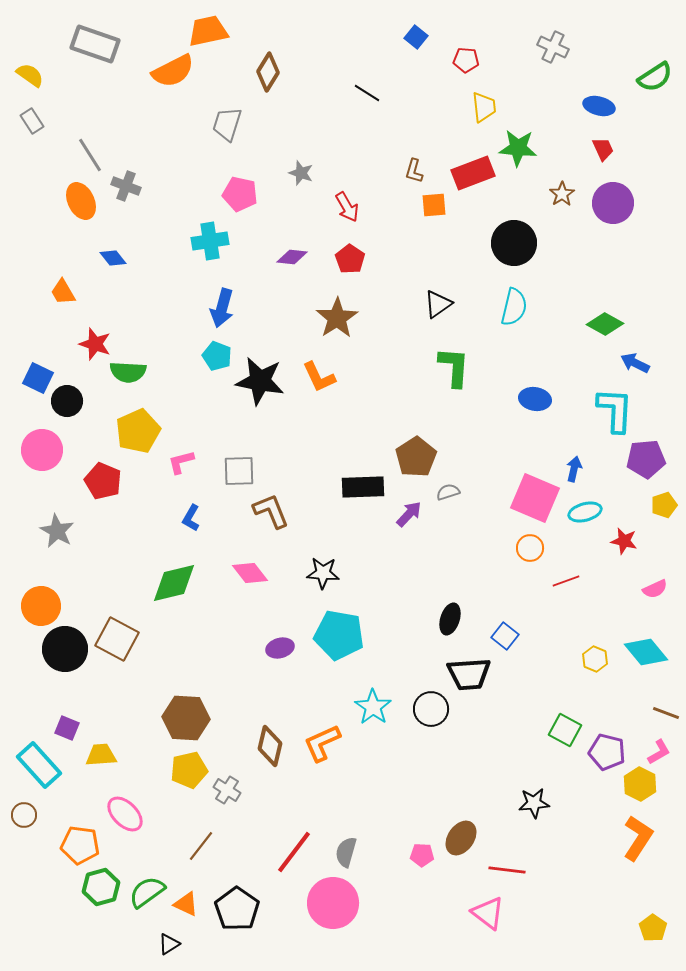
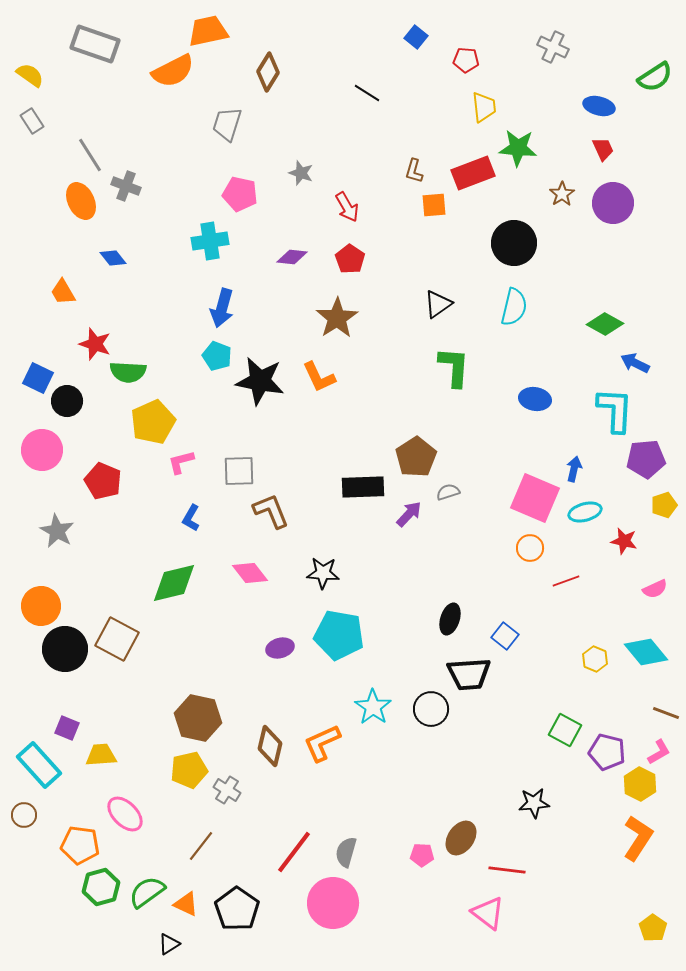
yellow pentagon at (138, 431): moved 15 px right, 9 px up
brown hexagon at (186, 718): moved 12 px right; rotated 9 degrees clockwise
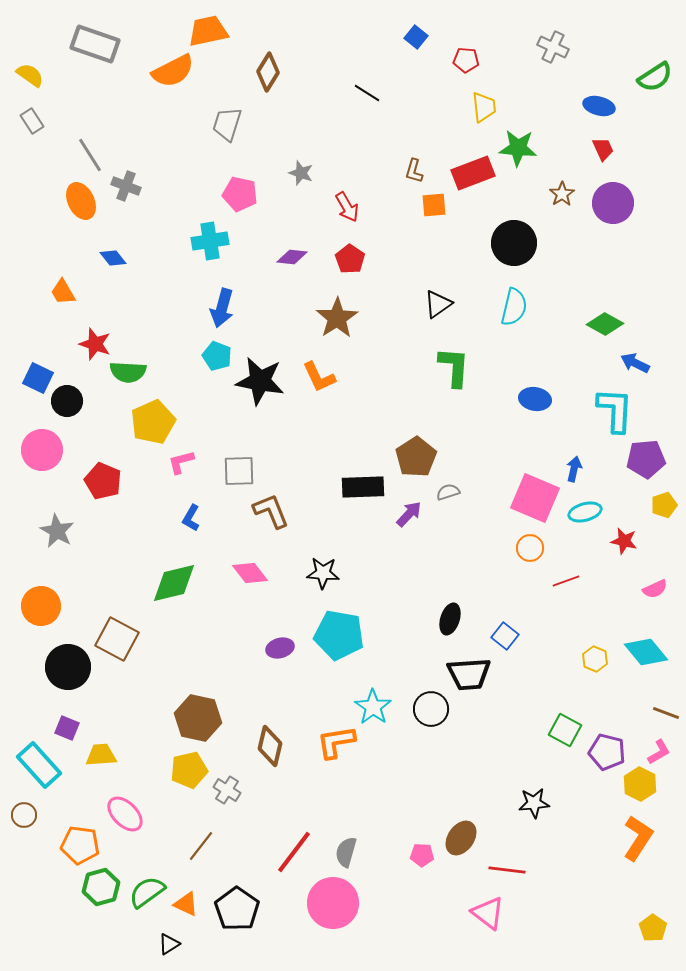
black circle at (65, 649): moved 3 px right, 18 px down
orange L-shape at (322, 743): moved 14 px right, 1 px up; rotated 15 degrees clockwise
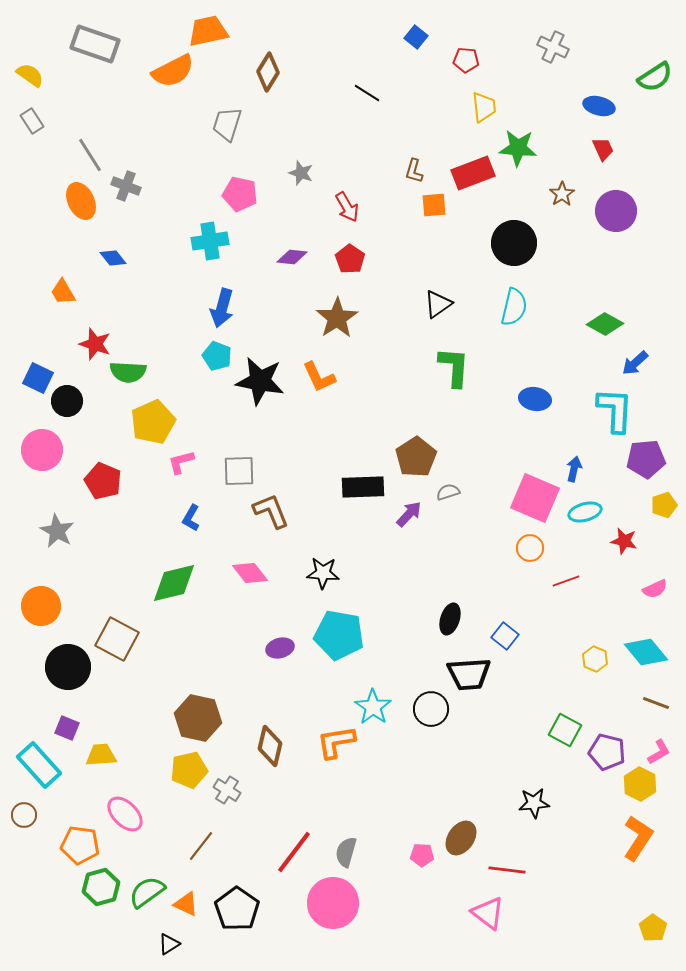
purple circle at (613, 203): moved 3 px right, 8 px down
blue arrow at (635, 363): rotated 68 degrees counterclockwise
brown line at (666, 713): moved 10 px left, 10 px up
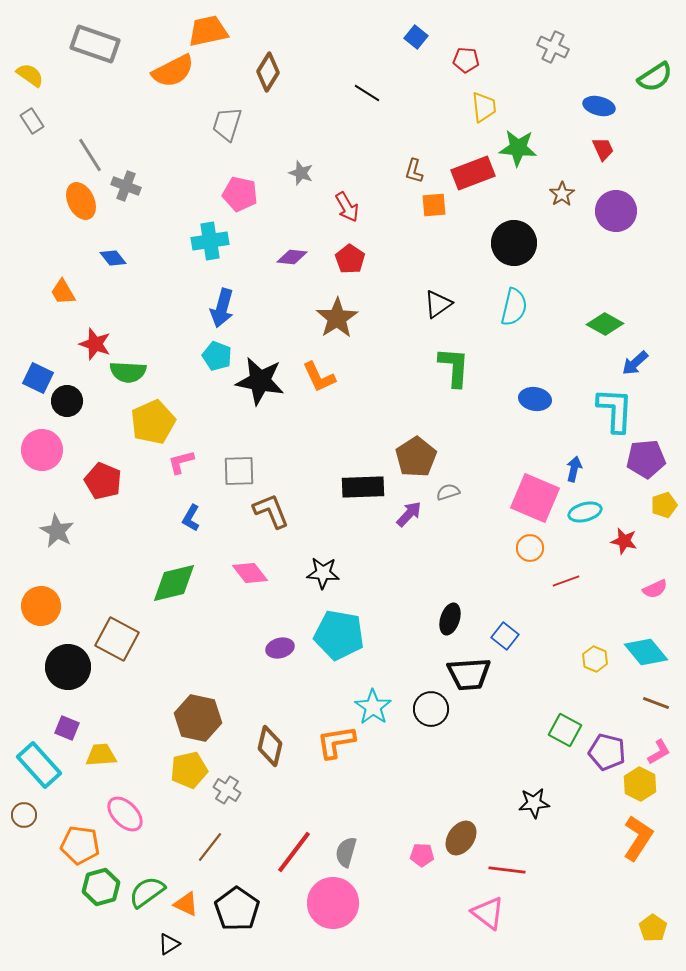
brown line at (201, 846): moved 9 px right, 1 px down
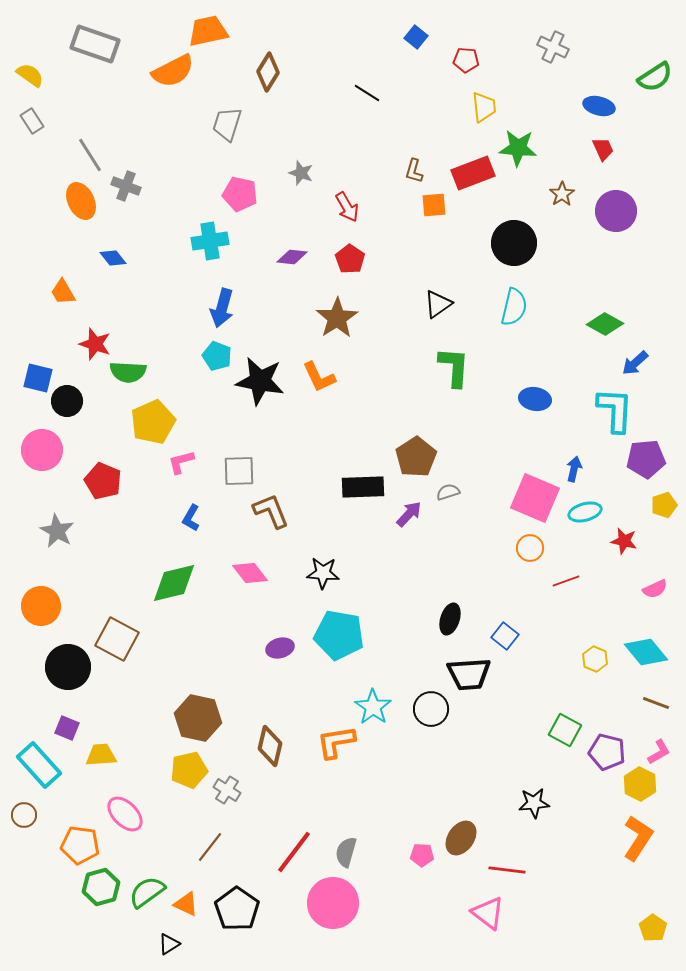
blue square at (38, 378): rotated 12 degrees counterclockwise
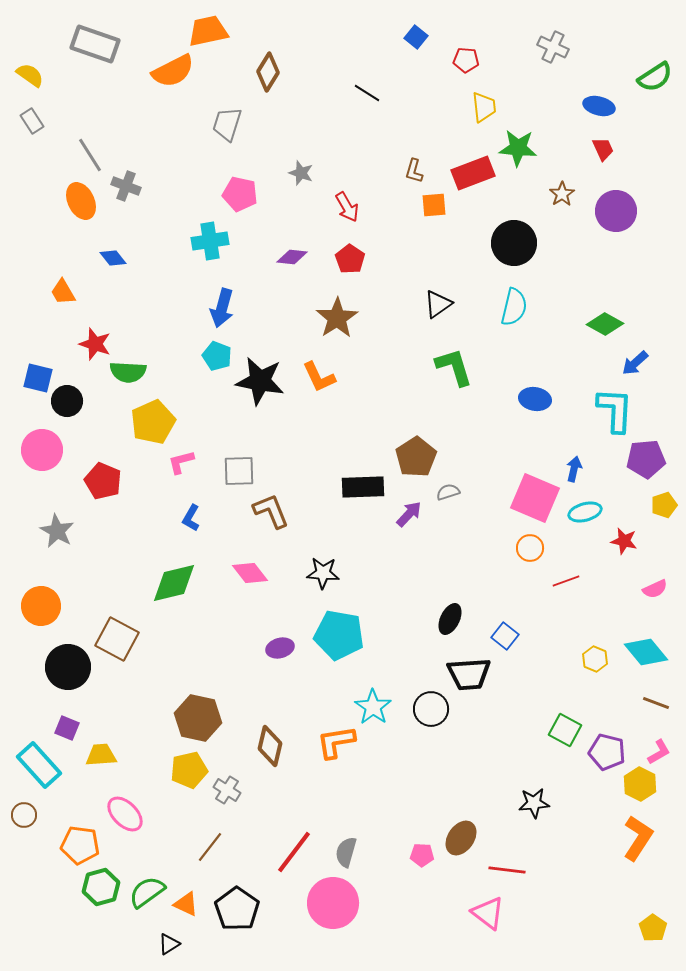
green L-shape at (454, 367): rotated 21 degrees counterclockwise
black ellipse at (450, 619): rotated 8 degrees clockwise
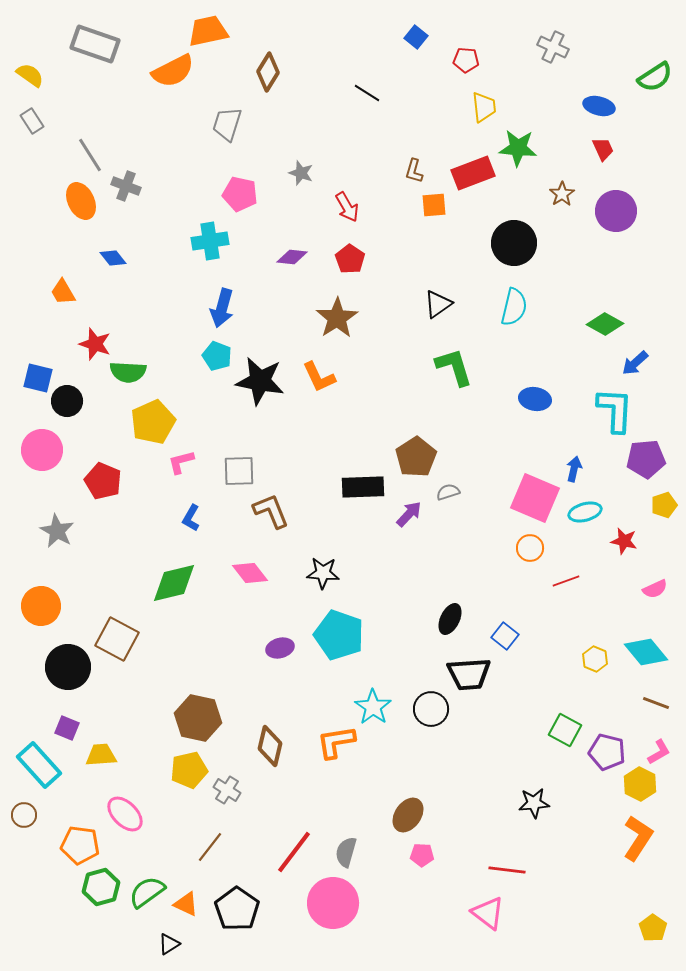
cyan pentagon at (339, 635): rotated 9 degrees clockwise
brown ellipse at (461, 838): moved 53 px left, 23 px up
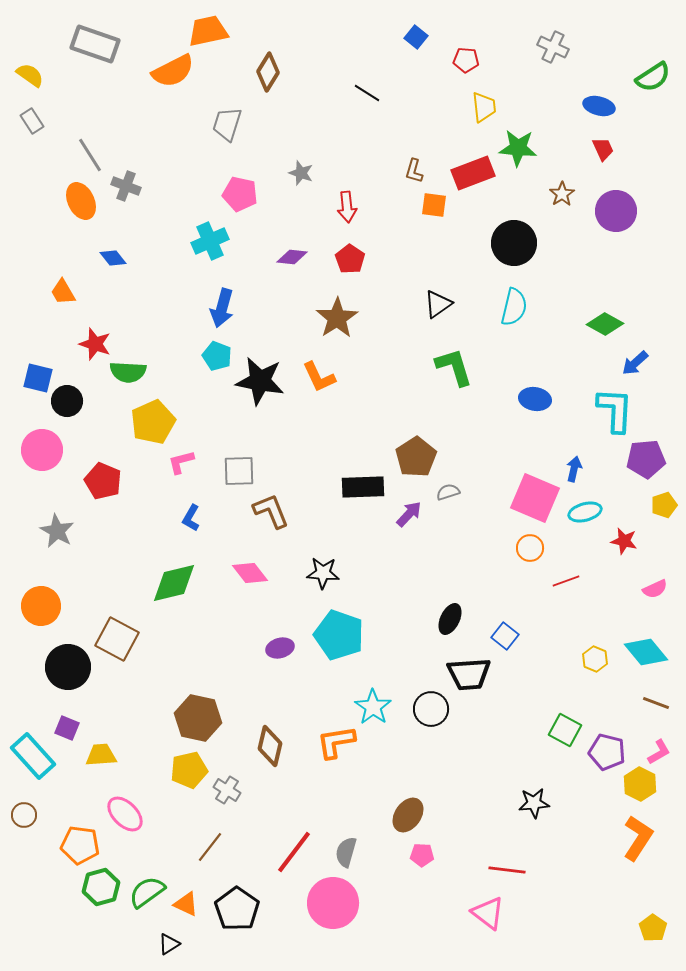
green semicircle at (655, 77): moved 2 px left
orange square at (434, 205): rotated 12 degrees clockwise
red arrow at (347, 207): rotated 24 degrees clockwise
cyan cross at (210, 241): rotated 15 degrees counterclockwise
cyan rectangle at (39, 765): moved 6 px left, 9 px up
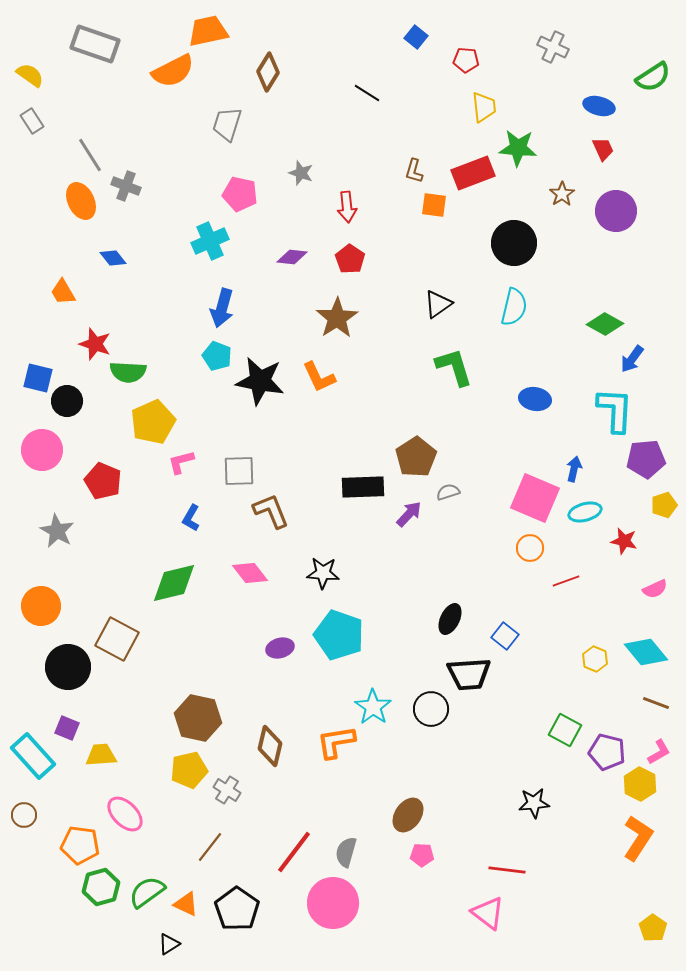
blue arrow at (635, 363): moved 3 px left, 4 px up; rotated 12 degrees counterclockwise
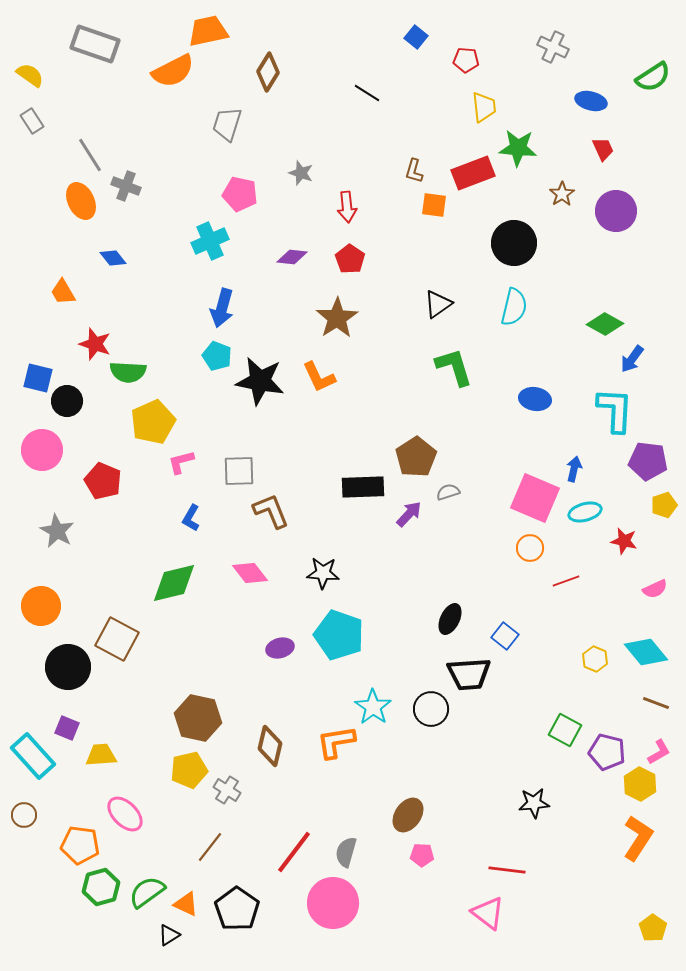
blue ellipse at (599, 106): moved 8 px left, 5 px up
purple pentagon at (646, 459): moved 2 px right, 2 px down; rotated 12 degrees clockwise
black triangle at (169, 944): moved 9 px up
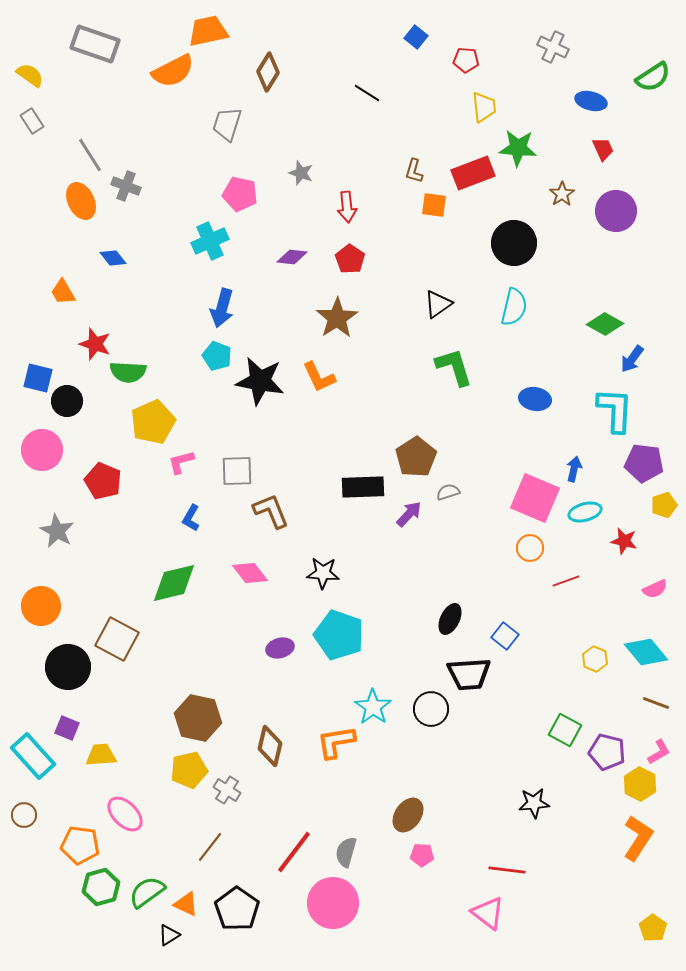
purple pentagon at (648, 461): moved 4 px left, 2 px down
gray square at (239, 471): moved 2 px left
